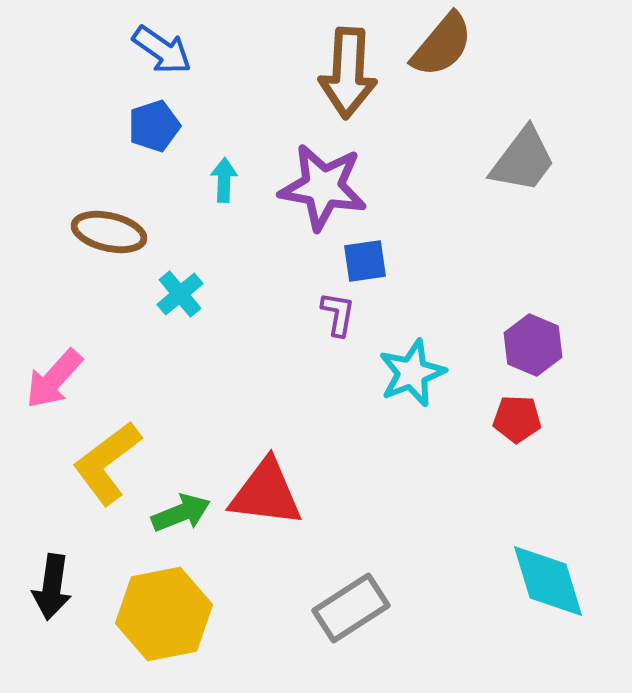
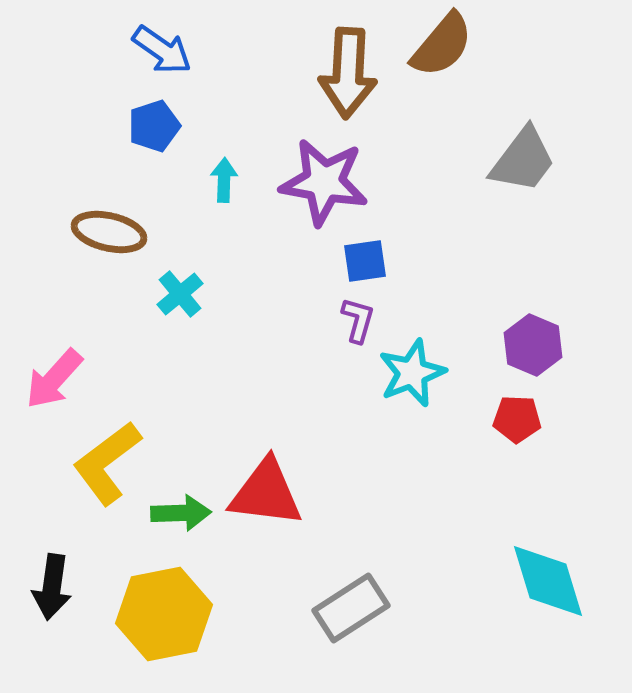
purple star: moved 1 px right, 5 px up
purple L-shape: moved 20 px right, 6 px down; rotated 6 degrees clockwise
green arrow: rotated 20 degrees clockwise
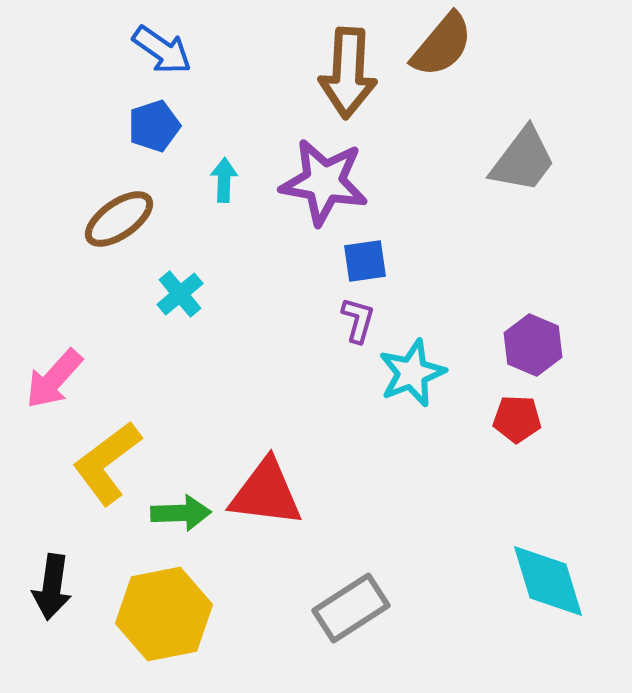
brown ellipse: moved 10 px right, 13 px up; rotated 48 degrees counterclockwise
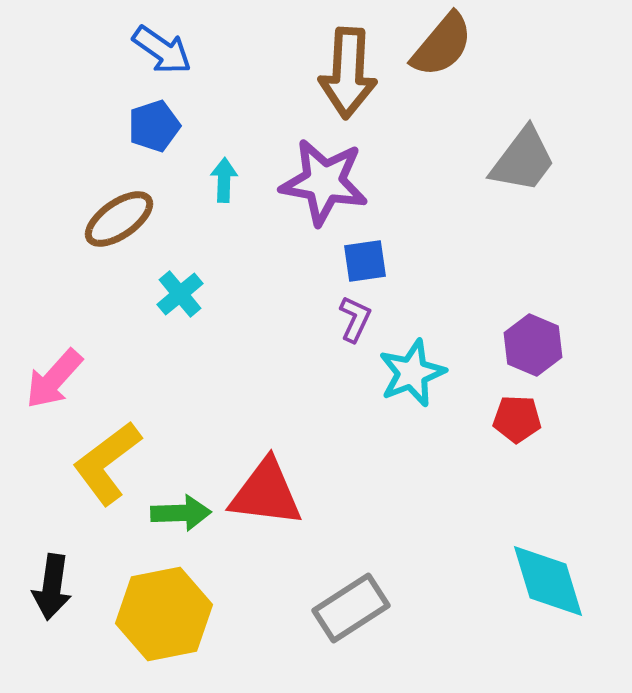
purple L-shape: moved 3 px left, 1 px up; rotated 9 degrees clockwise
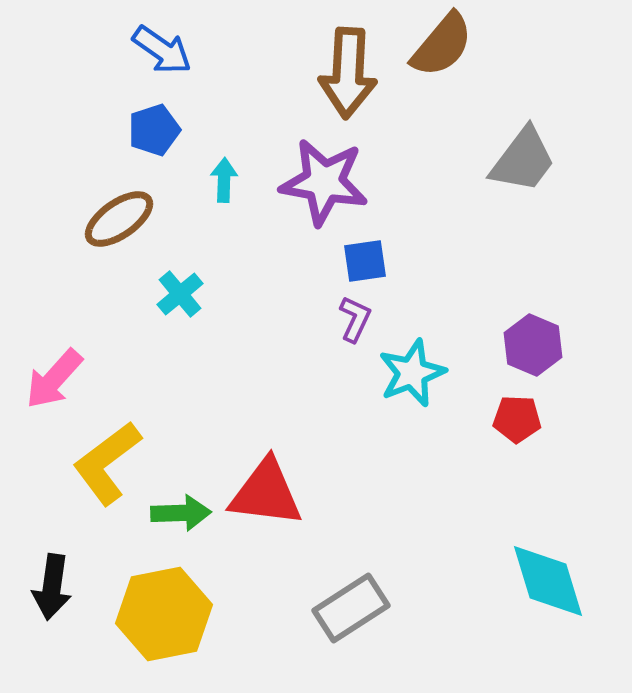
blue pentagon: moved 4 px down
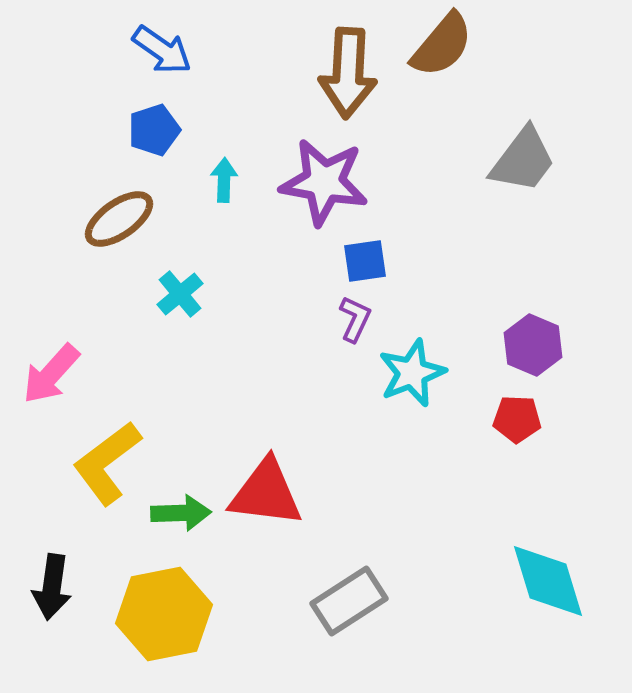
pink arrow: moved 3 px left, 5 px up
gray rectangle: moved 2 px left, 7 px up
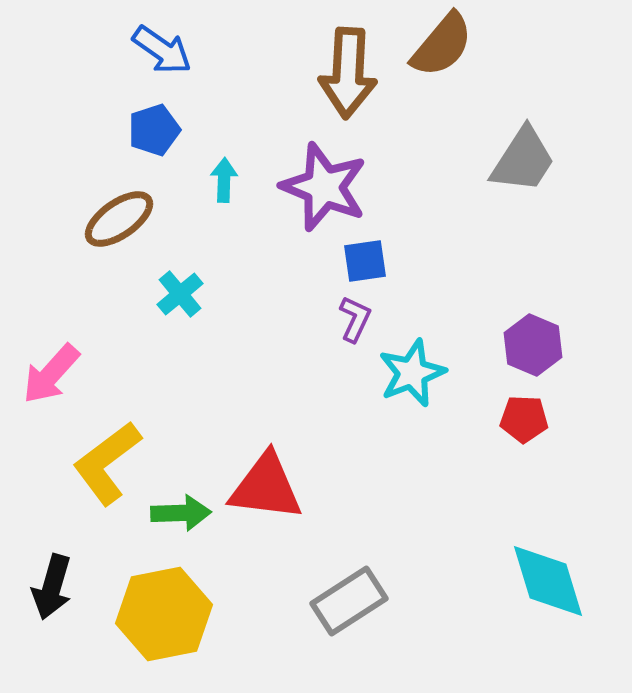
gray trapezoid: rotated 4 degrees counterclockwise
purple star: moved 5 px down; rotated 12 degrees clockwise
red pentagon: moved 7 px right
red triangle: moved 6 px up
black arrow: rotated 8 degrees clockwise
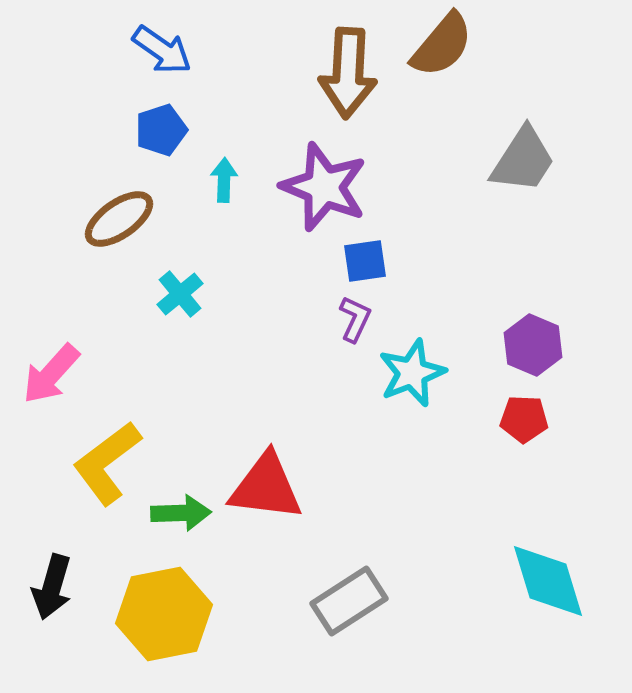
blue pentagon: moved 7 px right
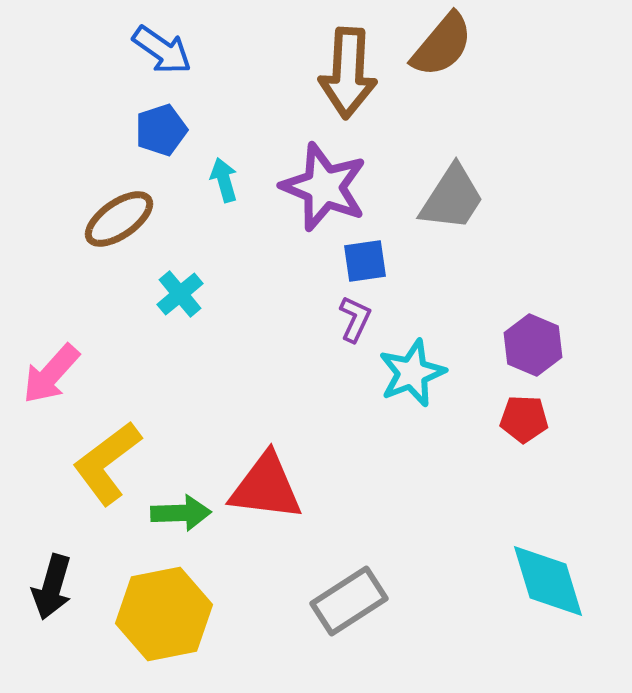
gray trapezoid: moved 71 px left, 38 px down
cyan arrow: rotated 18 degrees counterclockwise
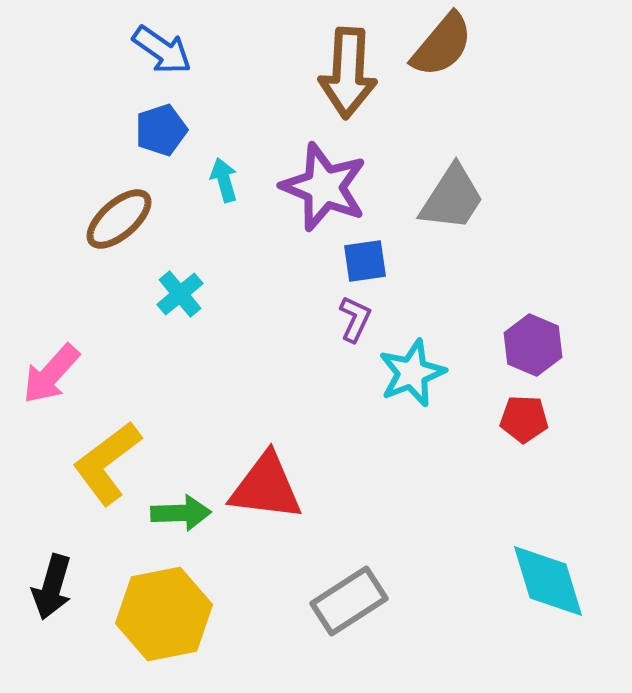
brown ellipse: rotated 6 degrees counterclockwise
